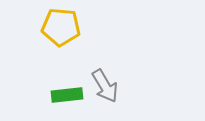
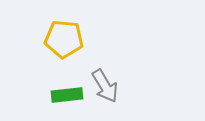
yellow pentagon: moved 3 px right, 12 px down
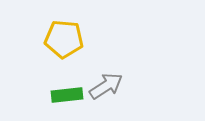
gray arrow: moved 1 px right; rotated 92 degrees counterclockwise
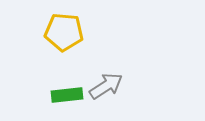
yellow pentagon: moved 7 px up
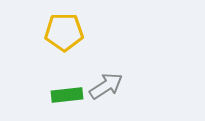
yellow pentagon: rotated 6 degrees counterclockwise
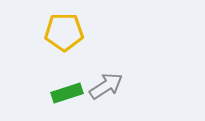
green rectangle: moved 2 px up; rotated 12 degrees counterclockwise
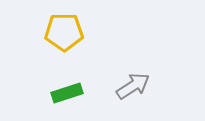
gray arrow: moved 27 px right
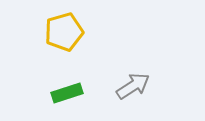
yellow pentagon: rotated 15 degrees counterclockwise
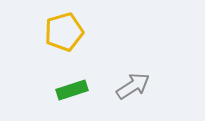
green rectangle: moved 5 px right, 3 px up
